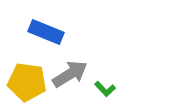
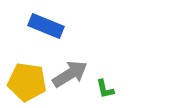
blue rectangle: moved 6 px up
green L-shape: rotated 30 degrees clockwise
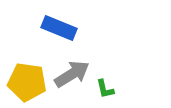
blue rectangle: moved 13 px right, 2 px down
gray arrow: moved 2 px right
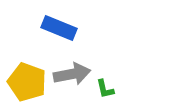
gray arrow: rotated 21 degrees clockwise
yellow pentagon: rotated 12 degrees clockwise
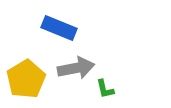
gray arrow: moved 4 px right, 6 px up
yellow pentagon: moved 1 px left, 3 px up; rotated 21 degrees clockwise
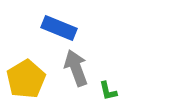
gray arrow: rotated 99 degrees counterclockwise
green L-shape: moved 3 px right, 2 px down
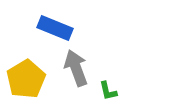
blue rectangle: moved 4 px left
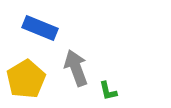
blue rectangle: moved 15 px left
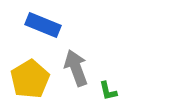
blue rectangle: moved 3 px right, 3 px up
yellow pentagon: moved 4 px right
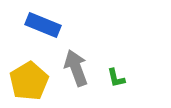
yellow pentagon: moved 1 px left, 2 px down
green L-shape: moved 8 px right, 13 px up
